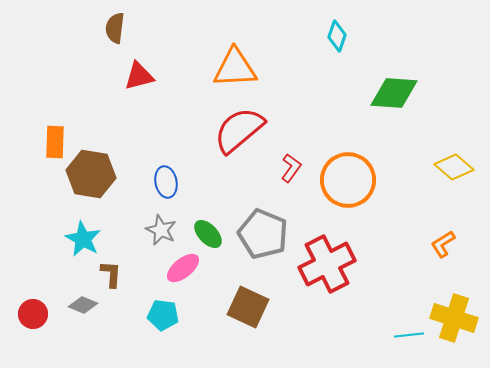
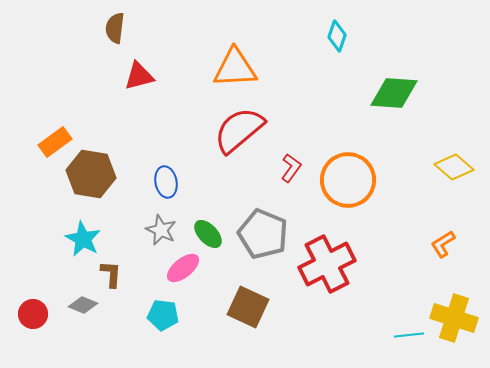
orange rectangle: rotated 52 degrees clockwise
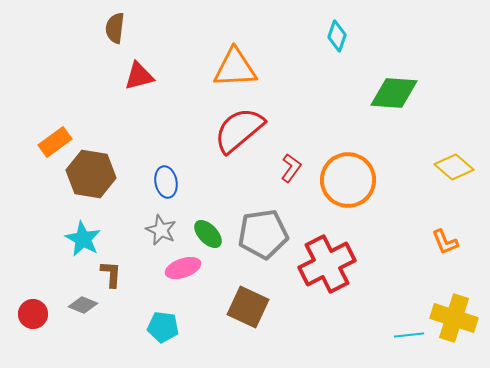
gray pentagon: rotated 30 degrees counterclockwise
orange L-shape: moved 2 px right, 2 px up; rotated 80 degrees counterclockwise
pink ellipse: rotated 20 degrees clockwise
cyan pentagon: moved 12 px down
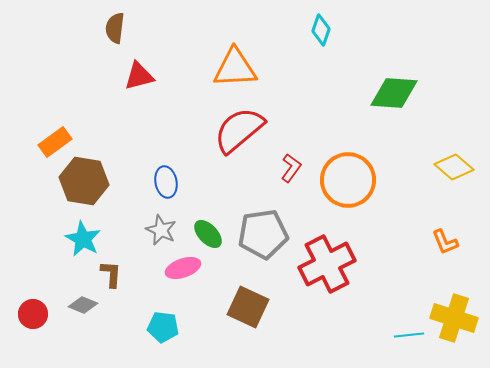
cyan diamond: moved 16 px left, 6 px up
brown hexagon: moved 7 px left, 7 px down
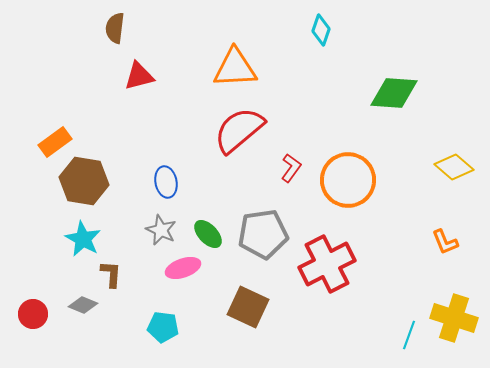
cyan line: rotated 64 degrees counterclockwise
